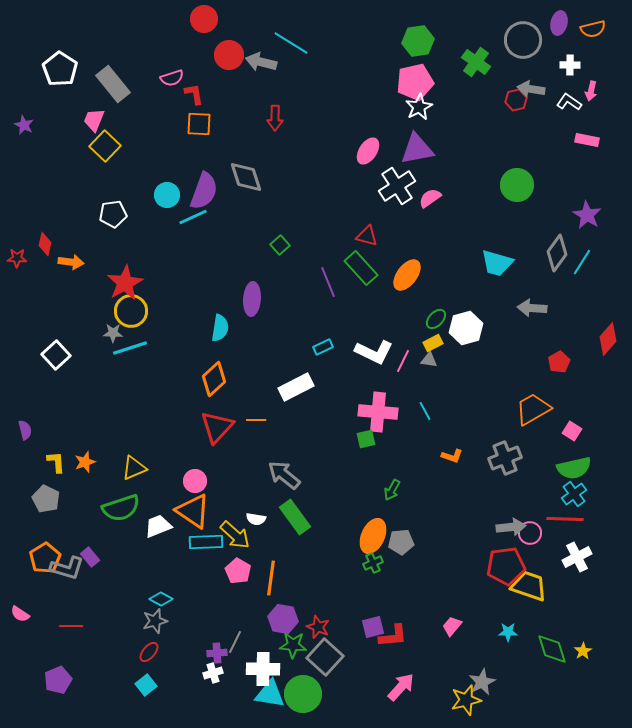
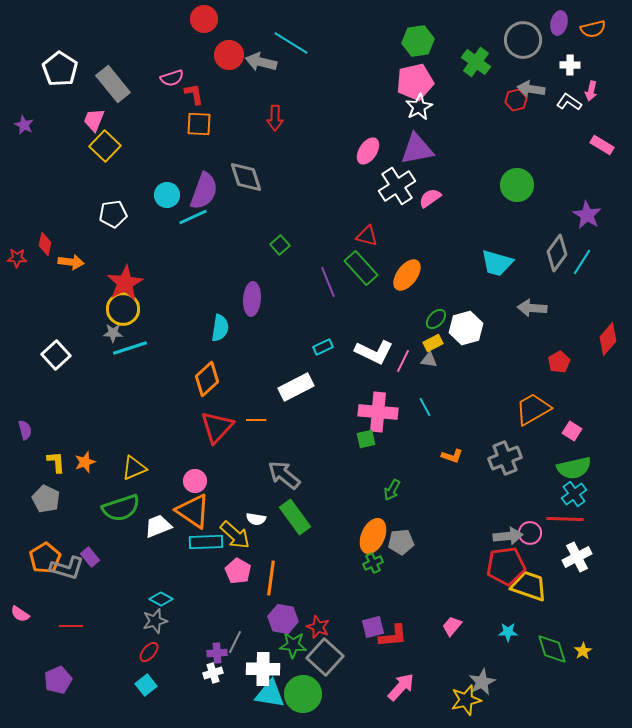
pink rectangle at (587, 140): moved 15 px right, 5 px down; rotated 20 degrees clockwise
yellow circle at (131, 311): moved 8 px left, 2 px up
orange diamond at (214, 379): moved 7 px left
cyan line at (425, 411): moved 4 px up
gray arrow at (511, 527): moved 3 px left, 9 px down
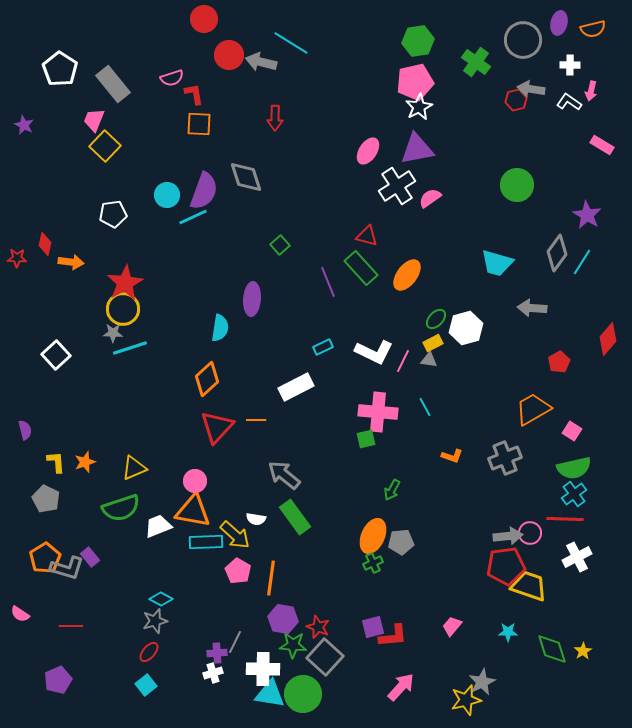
orange triangle at (193, 511): rotated 24 degrees counterclockwise
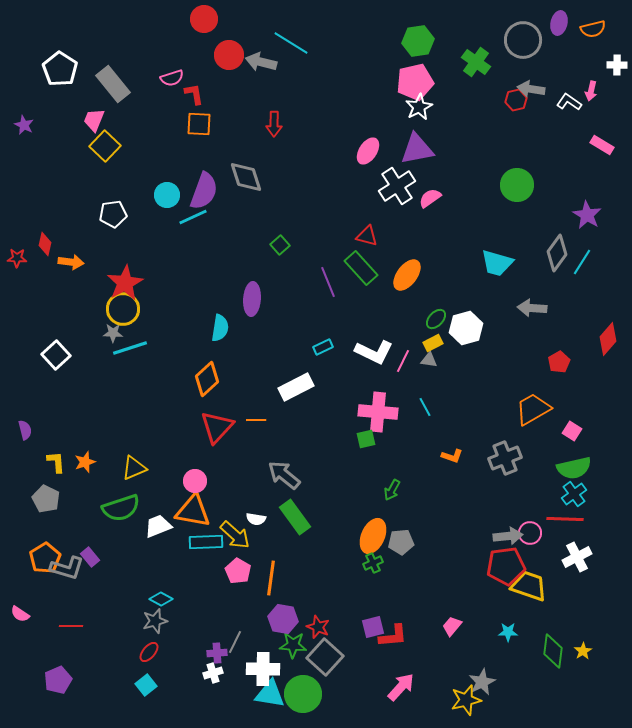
white cross at (570, 65): moved 47 px right
red arrow at (275, 118): moved 1 px left, 6 px down
green diamond at (552, 649): moved 1 px right, 2 px down; rotated 24 degrees clockwise
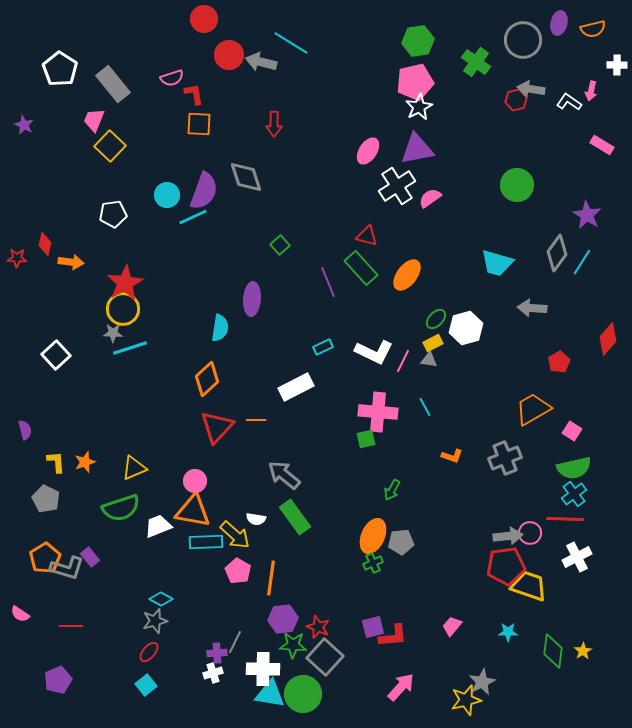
yellow square at (105, 146): moved 5 px right
purple hexagon at (283, 619): rotated 16 degrees counterclockwise
